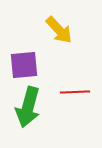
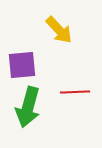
purple square: moved 2 px left
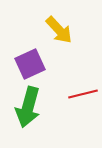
purple square: moved 8 px right, 1 px up; rotated 20 degrees counterclockwise
red line: moved 8 px right, 2 px down; rotated 12 degrees counterclockwise
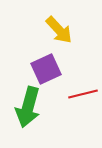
purple square: moved 16 px right, 5 px down
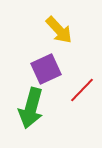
red line: moved 1 px left, 4 px up; rotated 32 degrees counterclockwise
green arrow: moved 3 px right, 1 px down
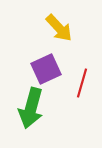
yellow arrow: moved 2 px up
red line: moved 7 px up; rotated 28 degrees counterclockwise
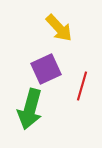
red line: moved 3 px down
green arrow: moved 1 px left, 1 px down
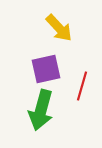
purple square: rotated 12 degrees clockwise
green arrow: moved 11 px right, 1 px down
